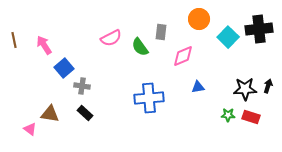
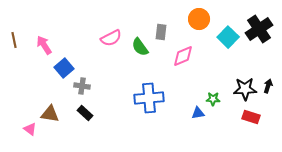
black cross: rotated 28 degrees counterclockwise
blue triangle: moved 26 px down
green star: moved 15 px left, 16 px up
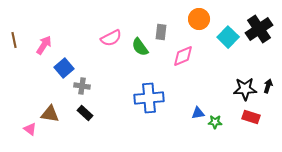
pink arrow: rotated 66 degrees clockwise
green star: moved 2 px right, 23 px down
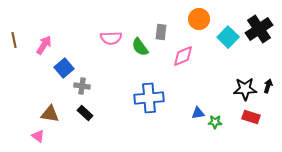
pink semicircle: rotated 25 degrees clockwise
pink triangle: moved 8 px right, 7 px down
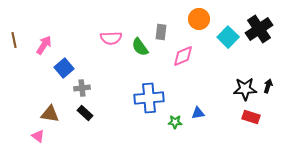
gray cross: moved 2 px down; rotated 14 degrees counterclockwise
green star: moved 40 px left
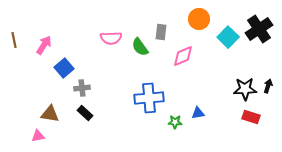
pink triangle: rotated 48 degrees counterclockwise
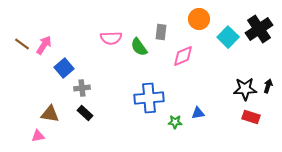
brown line: moved 8 px right, 4 px down; rotated 42 degrees counterclockwise
green semicircle: moved 1 px left
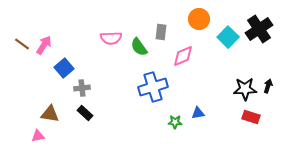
blue cross: moved 4 px right, 11 px up; rotated 12 degrees counterclockwise
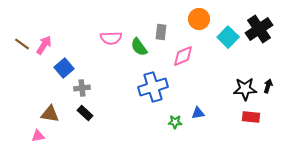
red rectangle: rotated 12 degrees counterclockwise
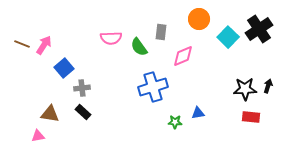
brown line: rotated 14 degrees counterclockwise
black rectangle: moved 2 px left, 1 px up
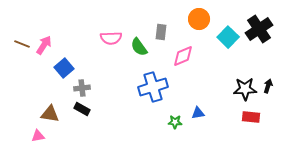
black rectangle: moved 1 px left, 3 px up; rotated 14 degrees counterclockwise
